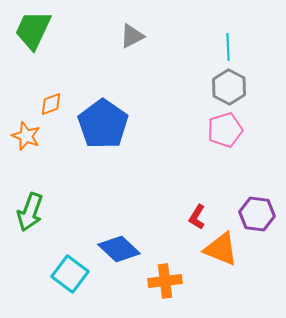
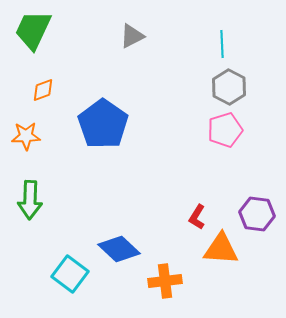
cyan line: moved 6 px left, 3 px up
orange diamond: moved 8 px left, 14 px up
orange star: rotated 24 degrees counterclockwise
green arrow: moved 12 px up; rotated 18 degrees counterclockwise
orange triangle: rotated 18 degrees counterclockwise
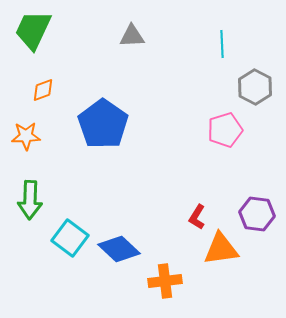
gray triangle: rotated 24 degrees clockwise
gray hexagon: moved 26 px right
orange triangle: rotated 12 degrees counterclockwise
cyan square: moved 36 px up
